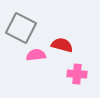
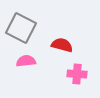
pink semicircle: moved 10 px left, 6 px down
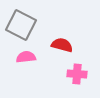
gray square: moved 3 px up
pink semicircle: moved 4 px up
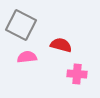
red semicircle: moved 1 px left
pink semicircle: moved 1 px right
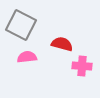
red semicircle: moved 1 px right, 1 px up
pink cross: moved 5 px right, 8 px up
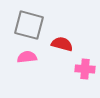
gray square: moved 8 px right; rotated 12 degrees counterclockwise
pink cross: moved 3 px right, 3 px down
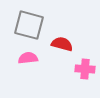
pink semicircle: moved 1 px right, 1 px down
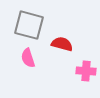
pink semicircle: rotated 102 degrees counterclockwise
pink cross: moved 1 px right, 2 px down
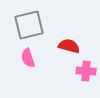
gray square: rotated 28 degrees counterclockwise
red semicircle: moved 7 px right, 2 px down
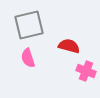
pink cross: rotated 18 degrees clockwise
